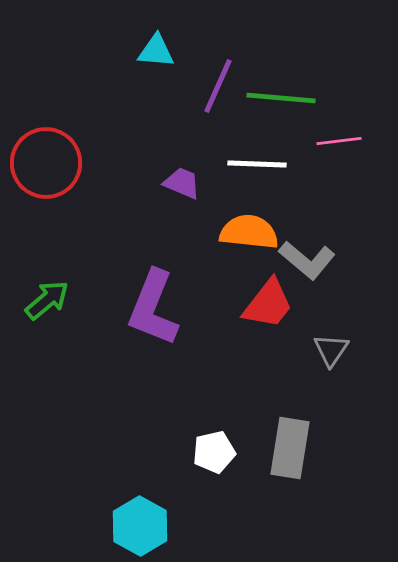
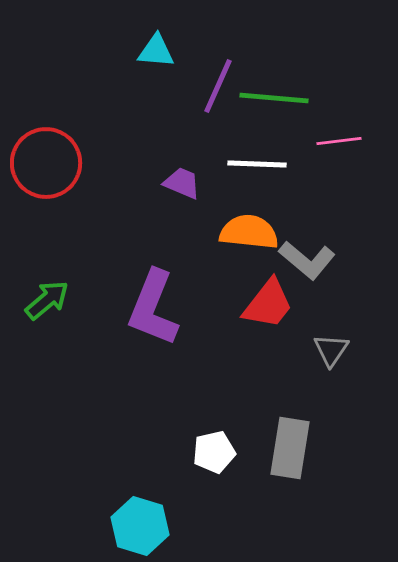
green line: moved 7 px left
cyan hexagon: rotated 12 degrees counterclockwise
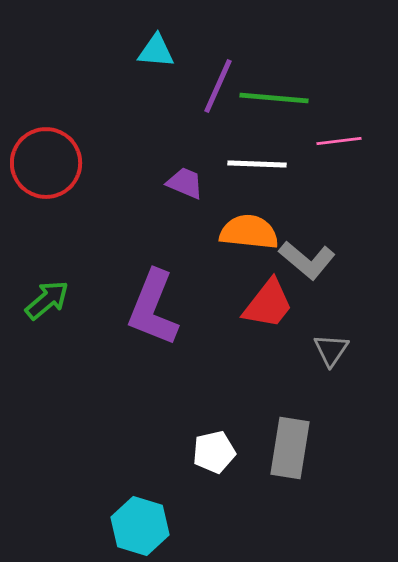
purple trapezoid: moved 3 px right
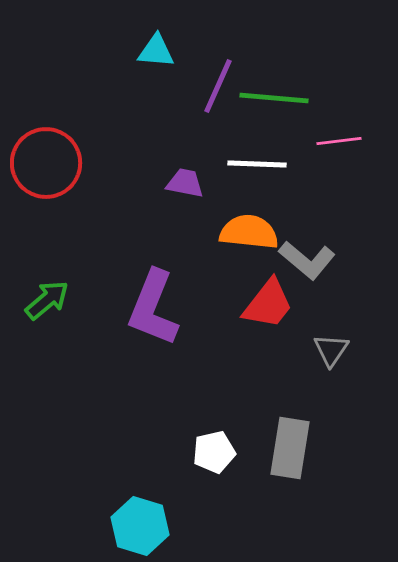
purple trapezoid: rotated 12 degrees counterclockwise
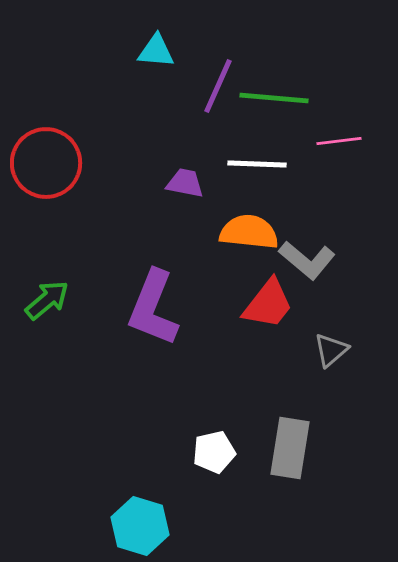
gray triangle: rotated 15 degrees clockwise
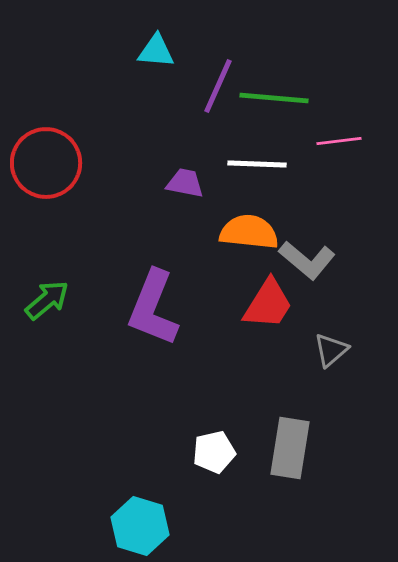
red trapezoid: rotated 6 degrees counterclockwise
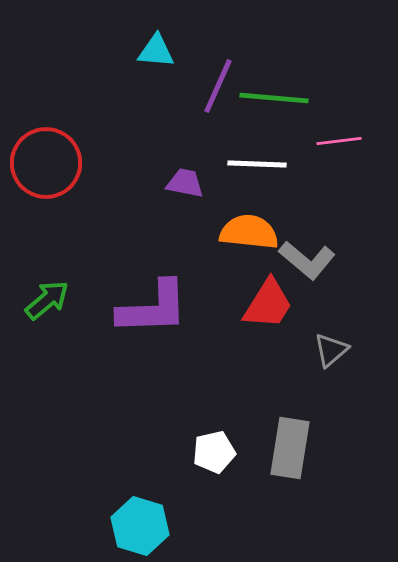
purple L-shape: rotated 114 degrees counterclockwise
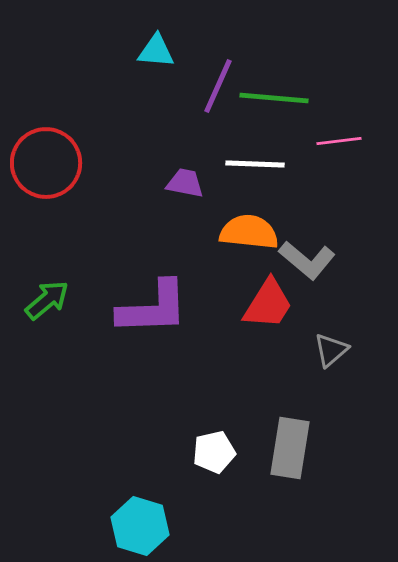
white line: moved 2 px left
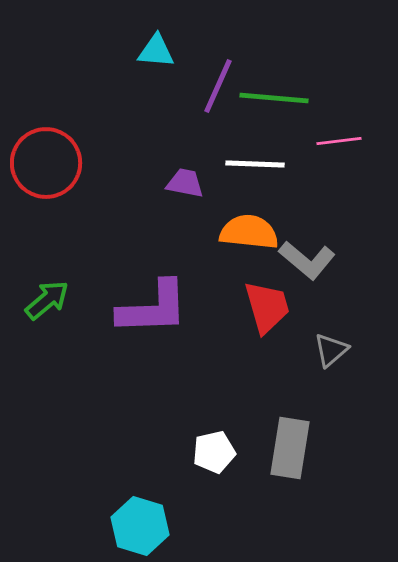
red trapezoid: moved 1 px left, 3 px down; rotated 48 degrees counterclockwise
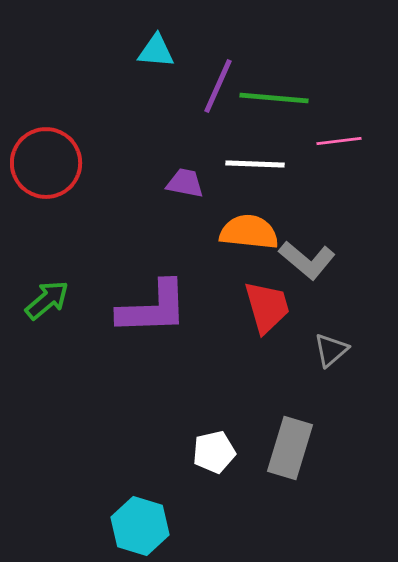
gray rectangle: rotated 8 degrees clockwise
